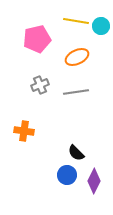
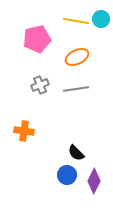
cyan circle: moved 7 px up
gray line: moved 3 px up
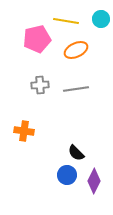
yellow line: moved 10 px left
orange ellipse: moved 1 px left, 7 px up
gray cross: rotated 18 degrees clockwise
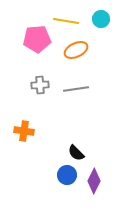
pink pentagon: rotated 8 degrees clockwise
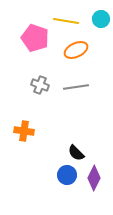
pink pentagon: moved 2 px left, 1 px up; rotated 24 degrees clockwise
gray cross: rotated 24 degrees clockwise
gray line: moved 2 px up
purple diamond: moved 3 px up
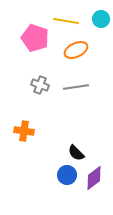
purple diamond: rotated 25 degrees clockwise
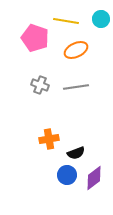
orange cross: moved 25 px right, 8 px down; rotated 18 degrees counterclockwise
black semicircle: rotated 66 degrees counterclockwise
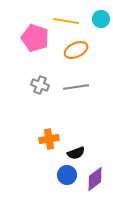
purple diamond: moved 1 px right, 1 px down
